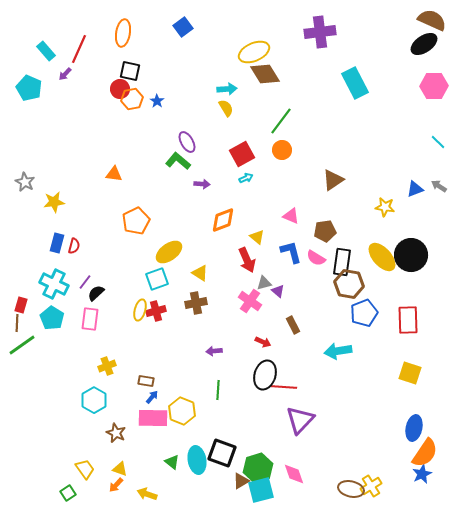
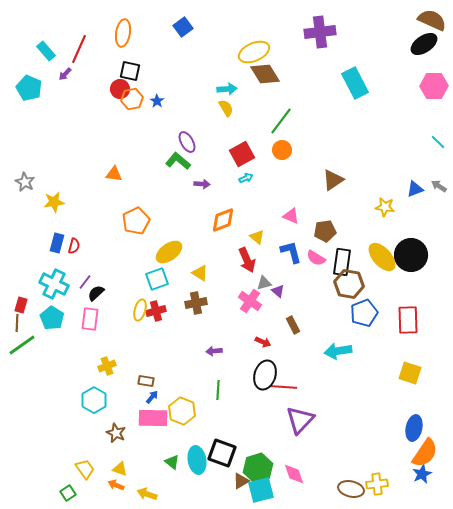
orange arrow at (116, 485): rotated 70 degrees clockwise
yellow cross at (371, 486): moved 6 px right, 2 px up; rotated 25 degrees clockwise
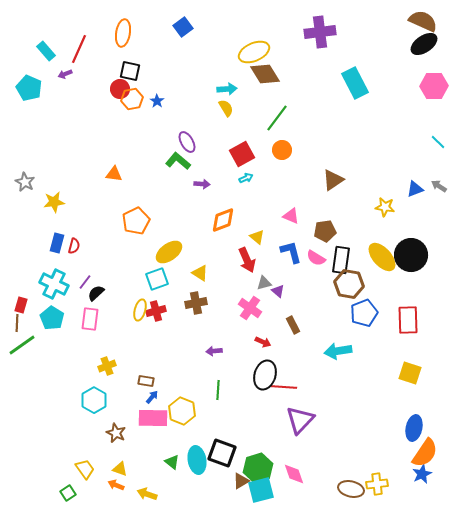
brown semicircle at (432, 20): moved 9 px left, 1 px down
purple arrow at (65, 74): rotated 24 degrees clockwise
green line at (281, 121): moved 4 px left, 3 px up
black rectangle at (342, 262): moved 1 px left, 2 px up
pink cross at (250, 301): moved 7 px down
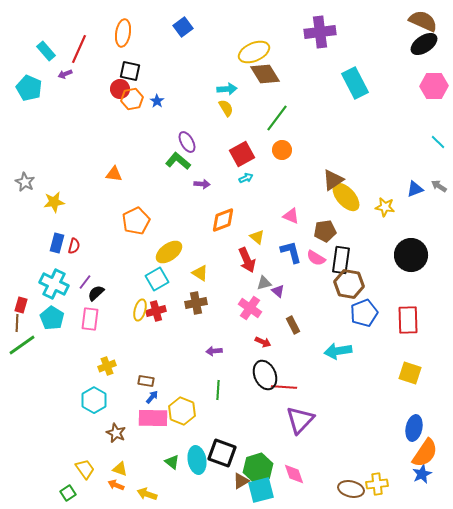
yellow ellipse at (382, 257): moved 36 px left, 60 px up
cyan square at (157, 279): rotated 10 degrees counterclockwise
black ellipse at (265, 375): rotated 40 degrees counterclockwise
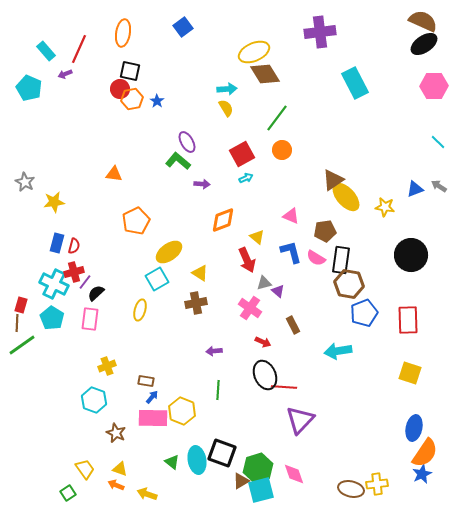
red cross at (156, 311): moved 82 px left, 39 px up
cyan hexagon at (94, 400): rotated 10 degrees counterclockwise
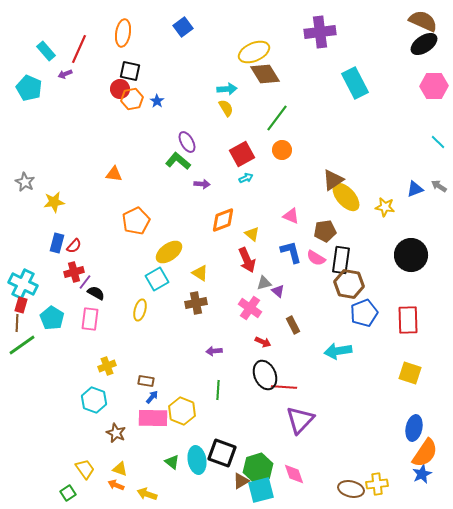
yellow triangle at (257, 237): moved 5 px left, 3 px up
red semicircle at (74, 246): rotated 28 degrees clockwise
cyan cross at (54, 284): moved 31 px left
black semicircle at (96, 293): rotated 72 degrees clockwise
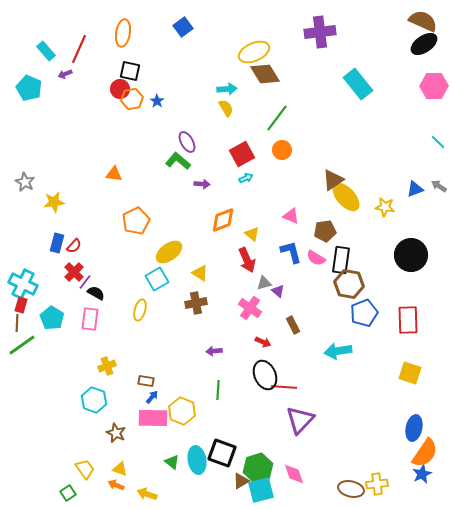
cyan rectangle at (355, 83): moved 3 px right, 1 px down; rotated 12 degrees counterclockwise
red cross at (74, 272): rotated 30 degrees counterclockwise
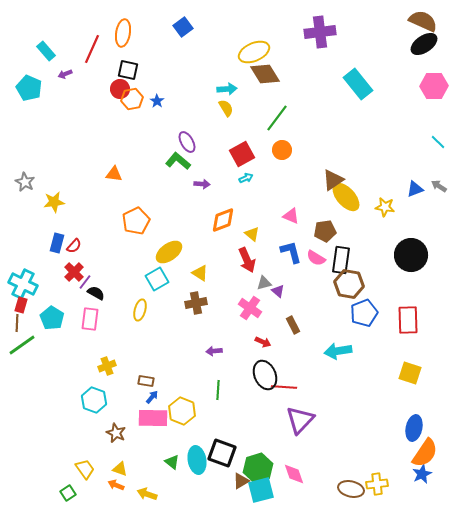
red line at (79, 49): moved 13 px right
black square at (130, 71): moved 2 px left, 1 px up
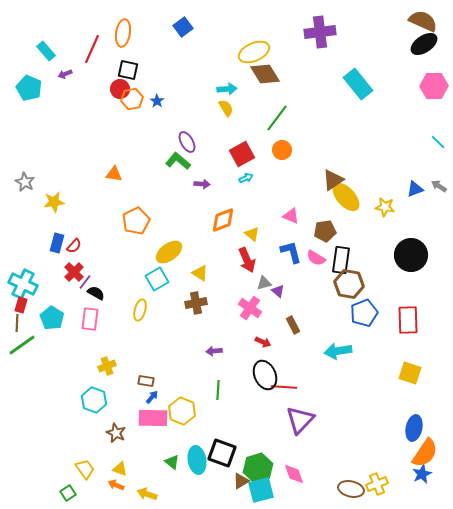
yellow cross at (377, 484): rotated 15 degrees counterclockwise
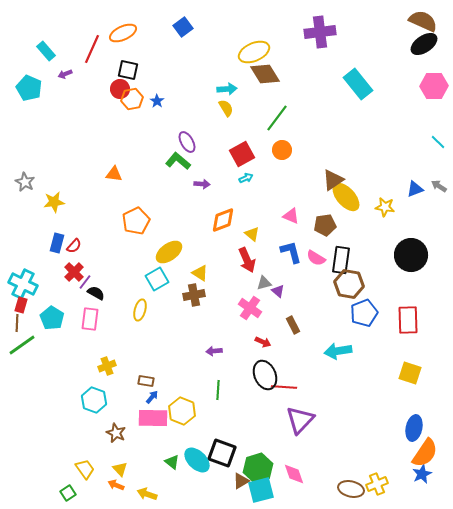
orange ellipse at (123, 33): rotated 56 degrees clockwise
brown pentagon at (325, 231): moved 6 px up
brown cross at (196, 303): moved 2 px left, 8 px up
cyan ellipse at (197, 460): rotated 36 degrees counterclockwise
yellow triangle at (120, 469): rotated 28 degrees clockwise
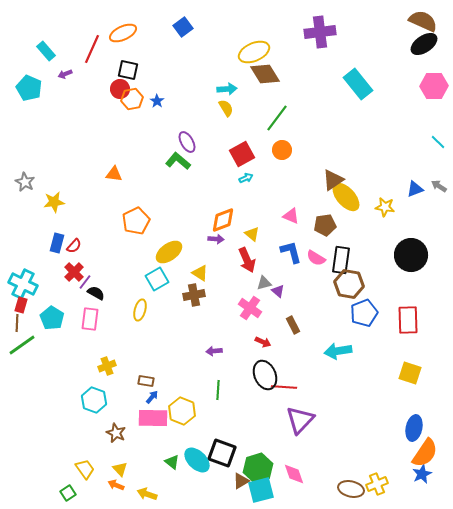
purple arrow at (202, 184): moved 14 px right, 55 px down
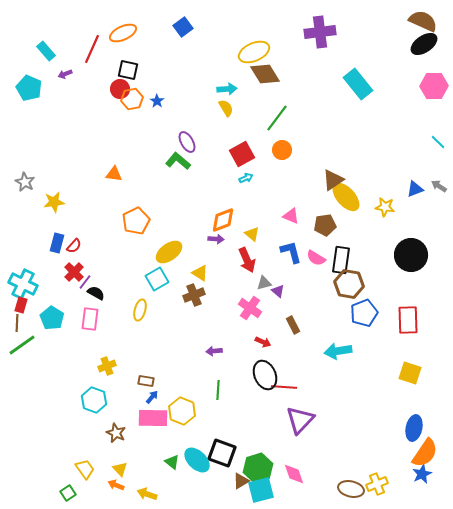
brown cross at (194, 295): rotated 10 degrees counterclockwise
